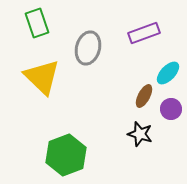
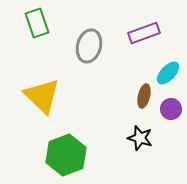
gray ellipse: moved 1 px right, 2 px up
yellow triangle: moved 19 px down
brown ellipse: rotated 15 degrees counterclockwise
black star: moved 4 px down
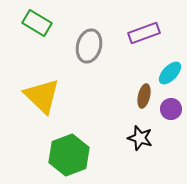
green rectangle: rotated 40 degrees counterclockwise
cyan ellipse: moved 2 px right
green hexagon: moved 3 px right
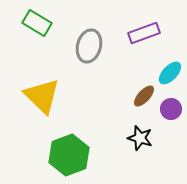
brown ellipse: rotated 30 degrees clockwise
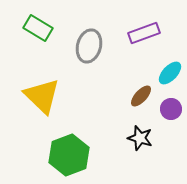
green rectangle: moved 1 px right, 5 px down
brown ellipse: moved 3 px left
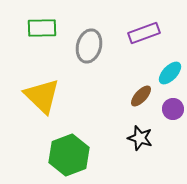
green rectangle: moved 4 px right; rotated 32 degrees counterclockwise
purple circle: moved 2 px right
